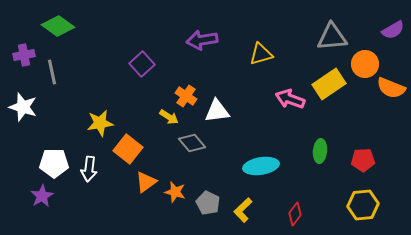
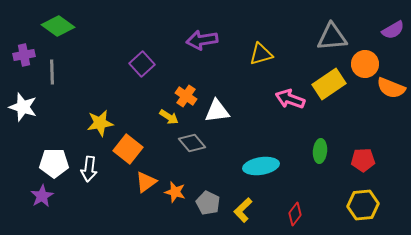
gray line: rotated 10 degrees clockwise
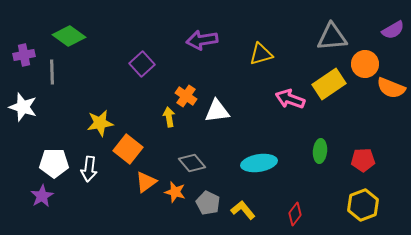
green diamond: moved 11 px right, 10 px down
yellow arrow: rotated 132 degrees counterclockwise
gray diamond: moved 20 px down
cyan ellipse: moved 2 px left, 3 px up
yellow hexagon: rotated 16 degrees counterclockwise
yellow L-shape: rotated 95 degrees clockwise
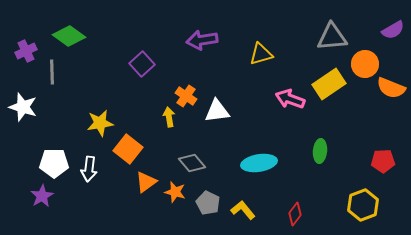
purple cross: moved 2 px right, 4 px up; rotated 15 degrees counterclockwise
red pentagon: moved 20 px right, 1 px down
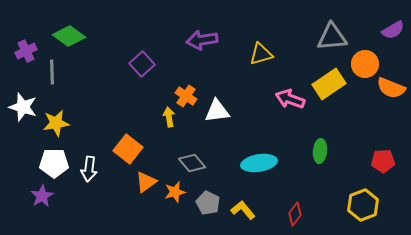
yellow star: moved 44 px left
orange star: rotated 30 degrees counterclockwise
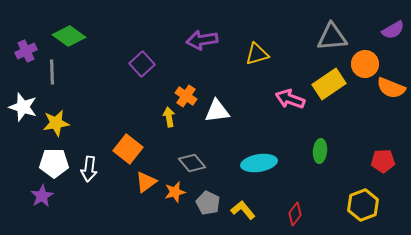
yellow triangle: moved 4 px left
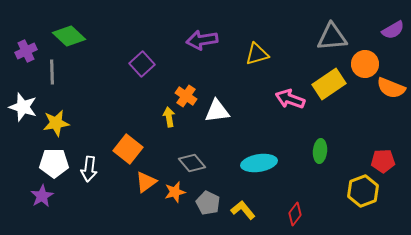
green diamond: rotated 8 degrees clockwise
yellow hexagon: moved 14 px up
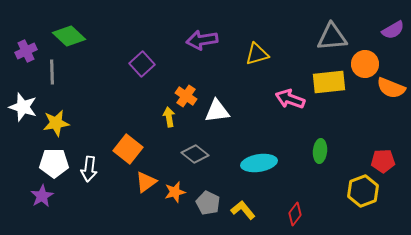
yellow rectangle: moved 2 px up; rotated 28 degrees clockwise
gray diamond: moved 3 px right, 9 px up; rotated 12 degrees counterclockwise
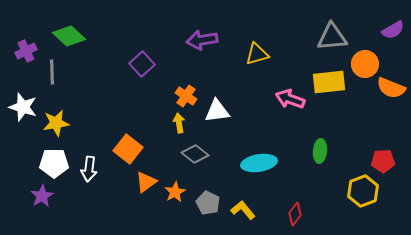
yellow arrow: moved 10 px right, 6 px down
orange star: rotated 15 degrees counterclockwise
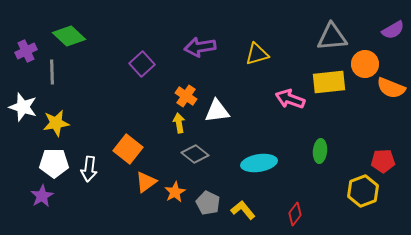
purple arrow: moved 2 px left, 7 px down
